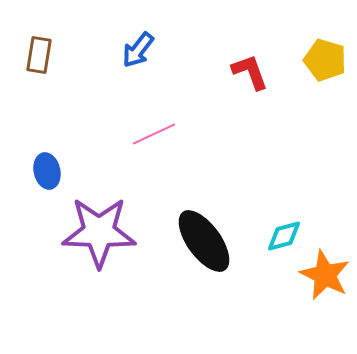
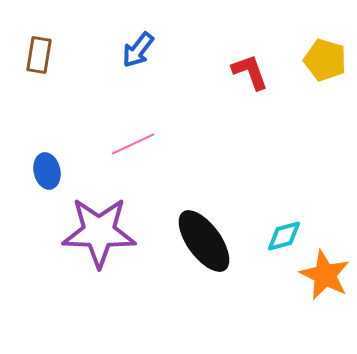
pink line: moved 21 px left, 10 px down
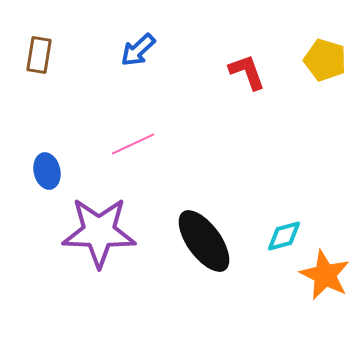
blue arrow: rotated 9 degrees clockwise
red L-shape: moved 3 px left
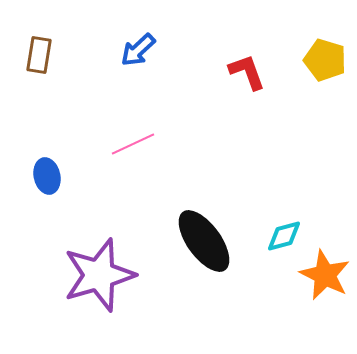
blue ellipse: moved 5 px down
purple star: moved 43 px down; rotated 18 degrees counterclockwise
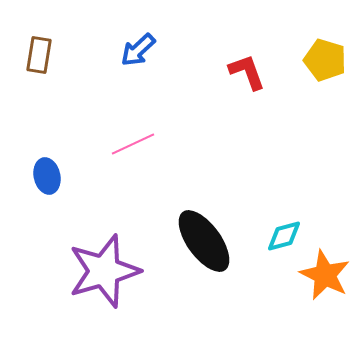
purple star: moved 5 px right, 4 px up
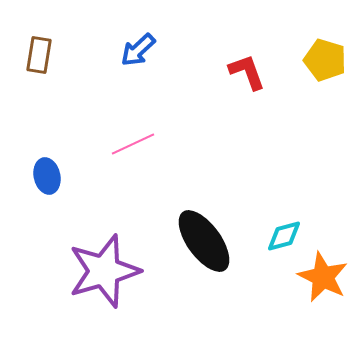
orange star: moved 2 px left, 2 px down
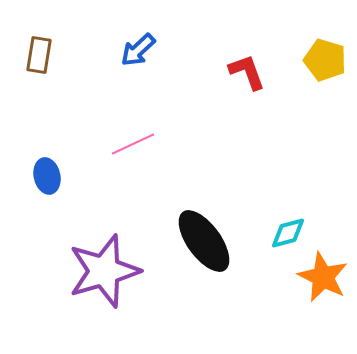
cyan diamond: moved 4 px right, 3 px up
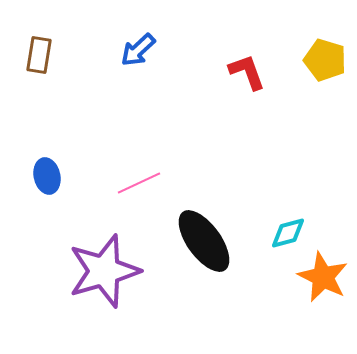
pink line: moved 6 px right, 39 px down
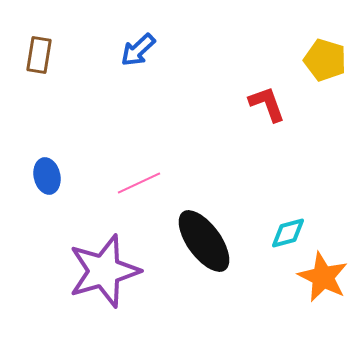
red L-shape: moved 20 px right, 32 px down
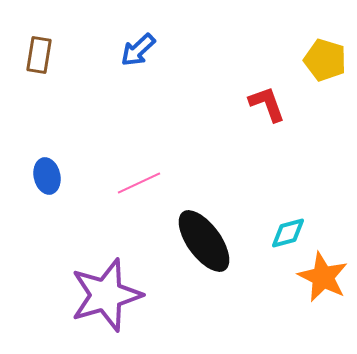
purple star: moved 2 px right, 24 px down
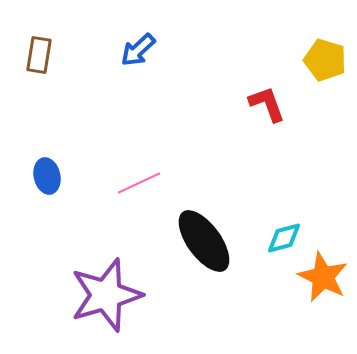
cyan diamond: moved 4 px left, 5 px down
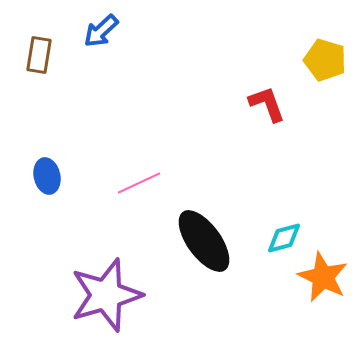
blue arrow: moved 37 px left, 19 px up
